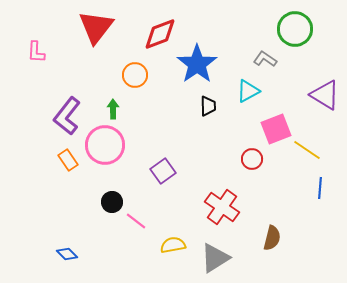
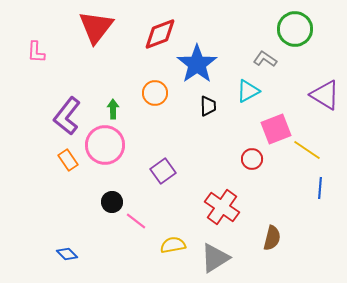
orange circle: moved 20 px right, 18 px down
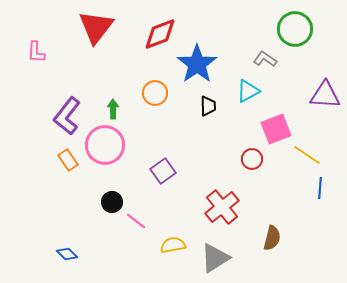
purple triangle: rotated 28 degrees counterclockwise
yellow line: moved 5 px down
red cross: rotated 16 degrees clockwise
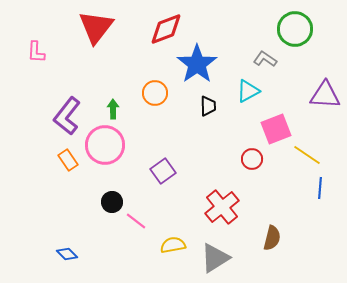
red diamond: moved 6 px right, 5 px up
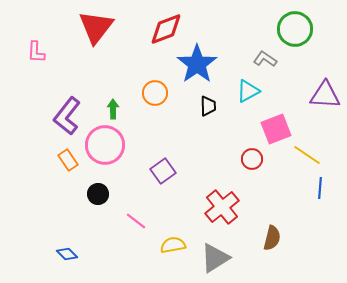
black circle: moved 14 px left, 8 px up
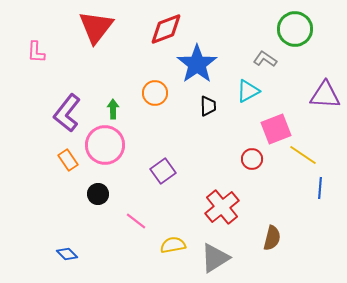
purple L-shape: moved 3 px up
yellow line: moved 4 px left
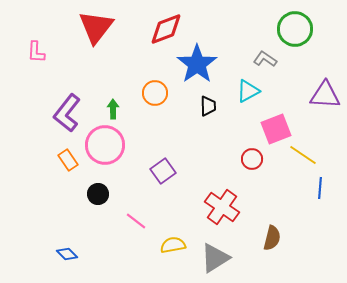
red cross: rotated 16 degrees counterclockwise
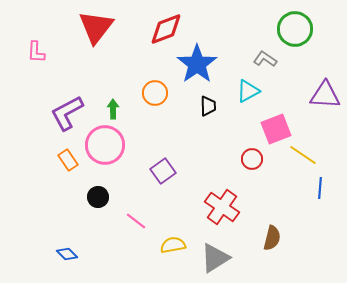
purple L-shape: rotated 24 degrees clockwise
black circle: moved 3 px down
